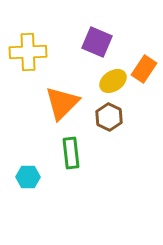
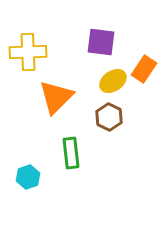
purple square: moved 4 px right; rotated 16 degrees counterclockwise
orange triangle: moved 6 px left, 6 px up
cyan hexagon: rotated 20 degrees counterclockwise
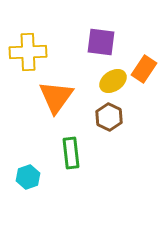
orange triangle: rotated 9 degrees counterclockwise
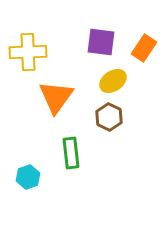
orange rectangle: moved 21 px up
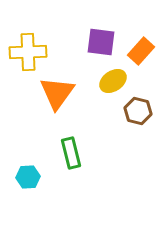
orange rectangle: moved 3 px left, 3 px down; rotated 8 degrees clockwise
orange triangle: moved 1 px right, 4 px up
brown hexagon: moved 29 px right, 6 px up; rotated 12 degrees counterclockwise
green rectangle: rotated 8 degrees counterclockwise
cyan hexagon: rotated 15 degrees clockwise
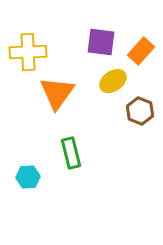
brown hexagon: moved 2 px right; rotated 8 degrees clockwise
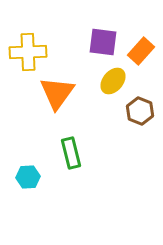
purple square: moved 2 px right
yellow ellipse: rotated 16 degrees counterclockwise
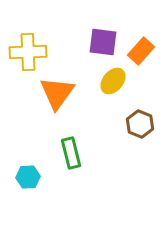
brown hexagon: moved 13 px down
